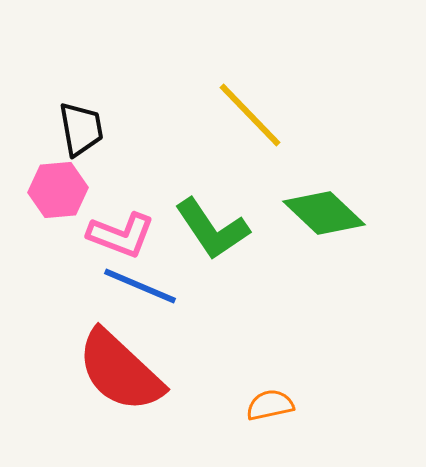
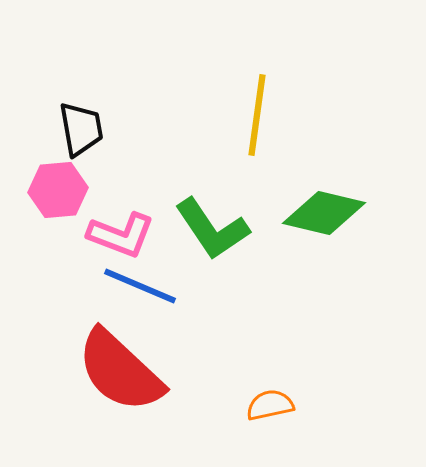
yellow line: moved 7 px right; rotated 52 degrees clockwise
green diamond: rotated 30 degrees counterclockwise
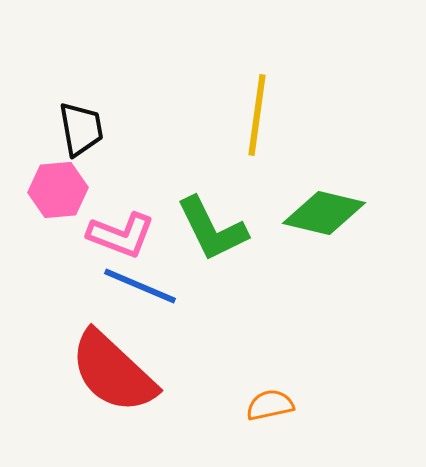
green L-shape: rotated 8 degrees clockwise
red semicircle: moved 7 px left, 1 px down
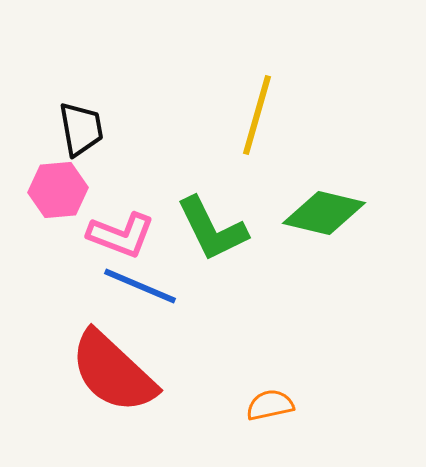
yellow line: rotated 8 degrees clockwise
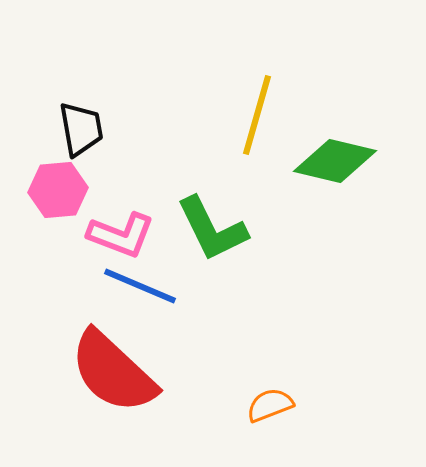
green diamond: moved 11 px right, 52 px up
orange semicircle: rotated 9 degrees counterclockwise
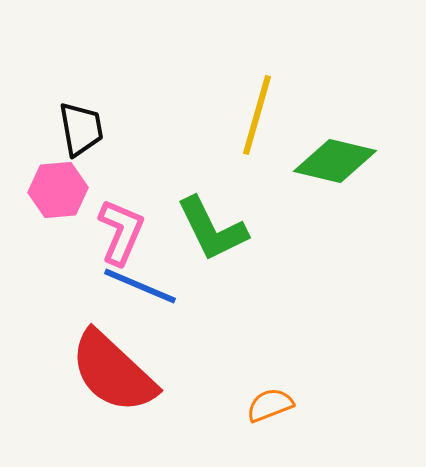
pink L-shape: moved 3 px up; rotated 88 degrees counterclockwise
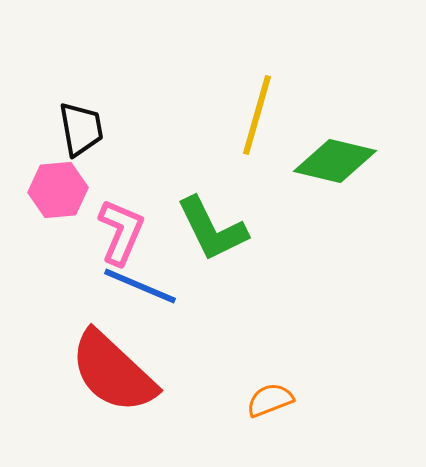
orange semicircle: moved 5 px up
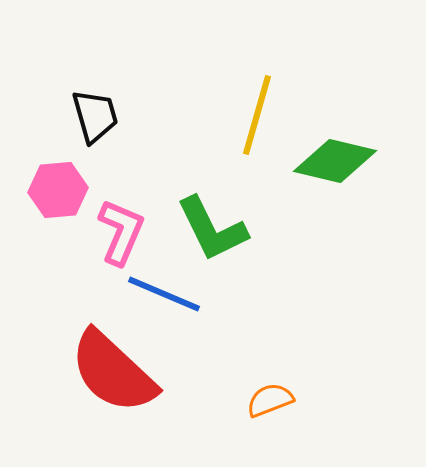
black trapezoid: moved 14 px right, 13 px up; rotated 6 degrees counterclockwise
blue line: moved 24 px right, 8 px down
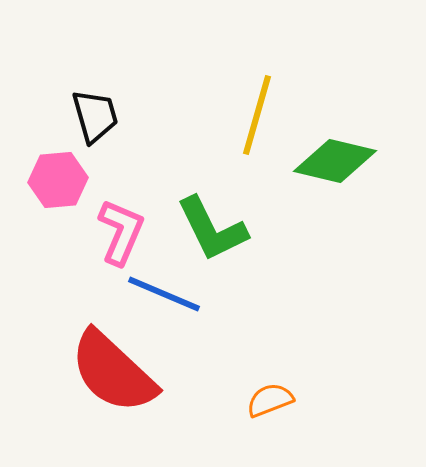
pink hexagon: moved 10 px up
